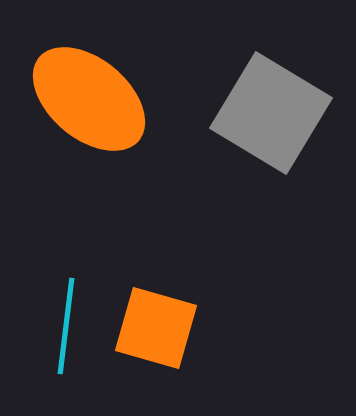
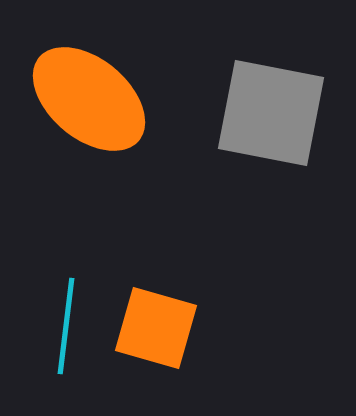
gray square: rotated 20 degrees counterclockwise
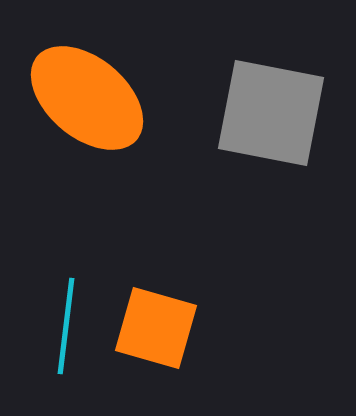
orange ellipse: moved 2 px left, 1 px up
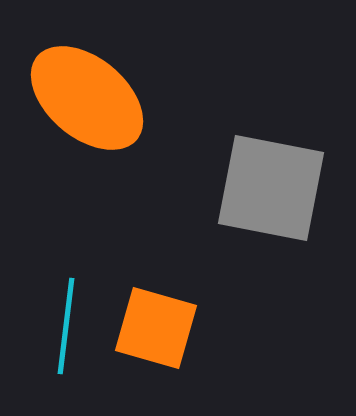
gray square: moved 75 px down
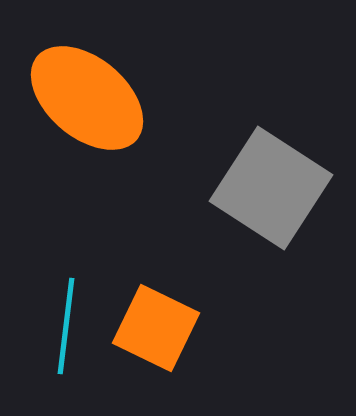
gray square: rotated 22 degrees clockwise
orange square: rotated 10 degrees clockwise
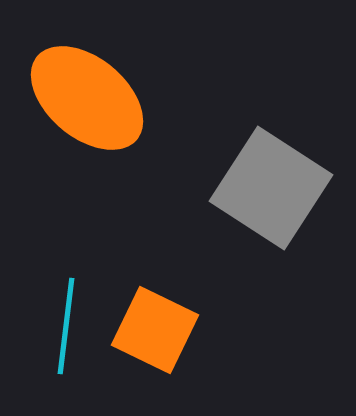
orange square: moved 1 px left, 2 px down
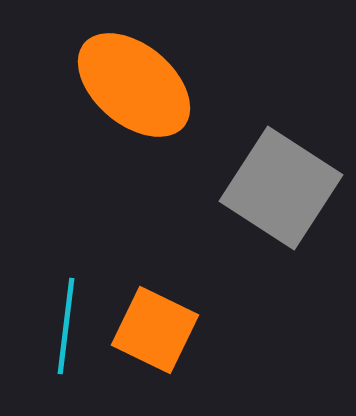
orange ellipse: moved 47 px right, 13 px up
gray square: moved 10 px right
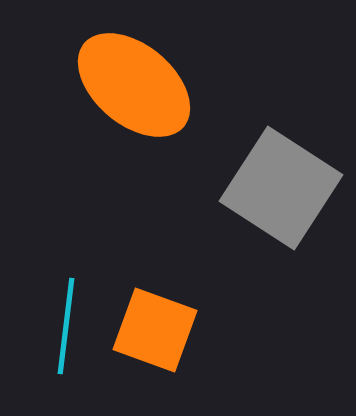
orange square: rotated 6 degrees counterclockwise
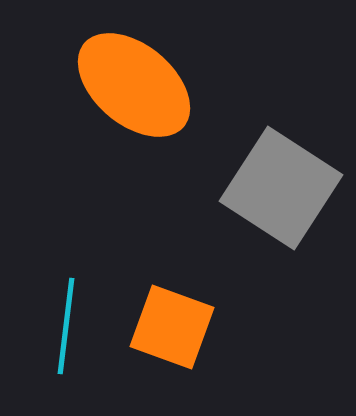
orange square: moved 17 px right, 3 px up
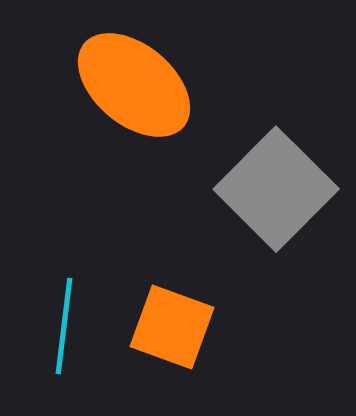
gray square: moved 5 px left, 1 px down; rotated 12 degrees clockwise
cyan line: moved 2 px left
